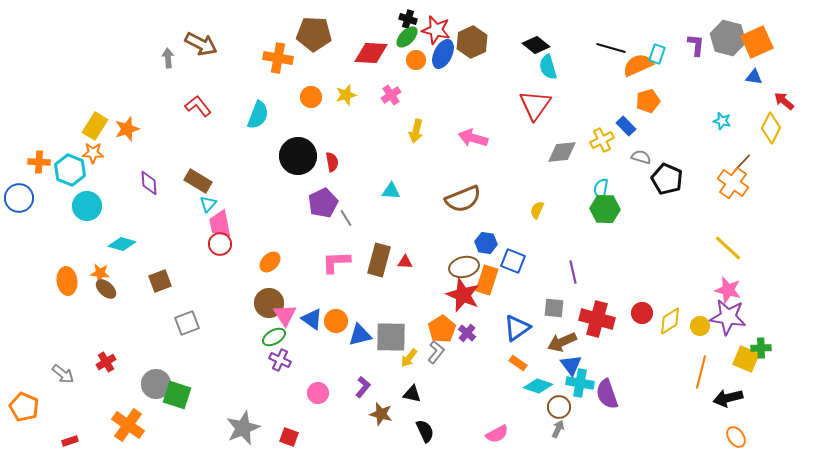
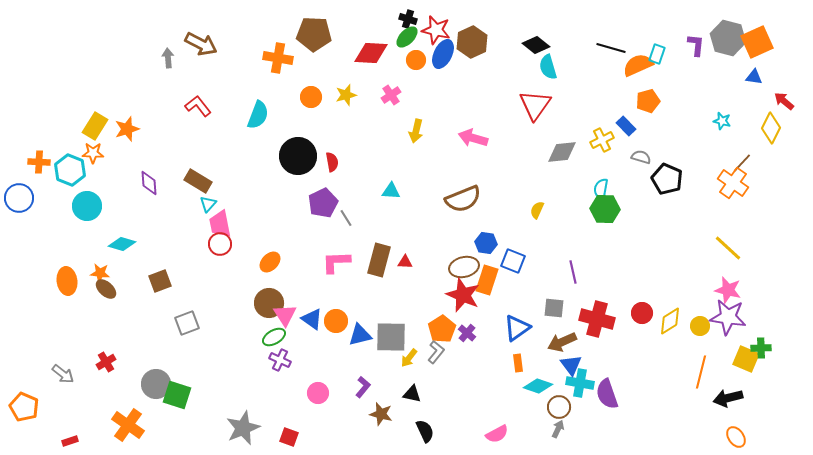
orange rectangle at (518, 363): rotated 48 degrees clockwise
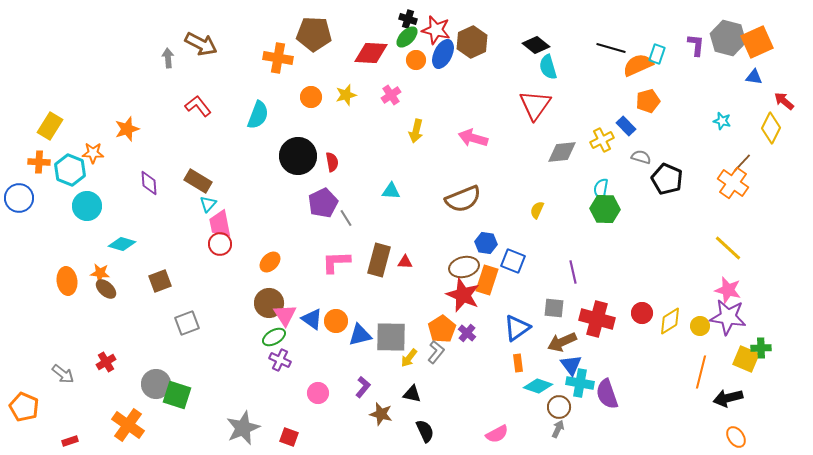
yellow rectangle at (95, 126): moved 45 px left
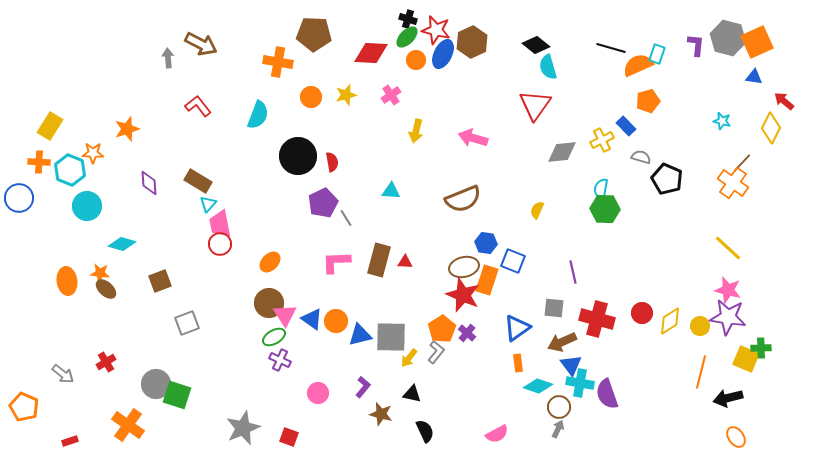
orange cross at (278, 58): moved 4 px down
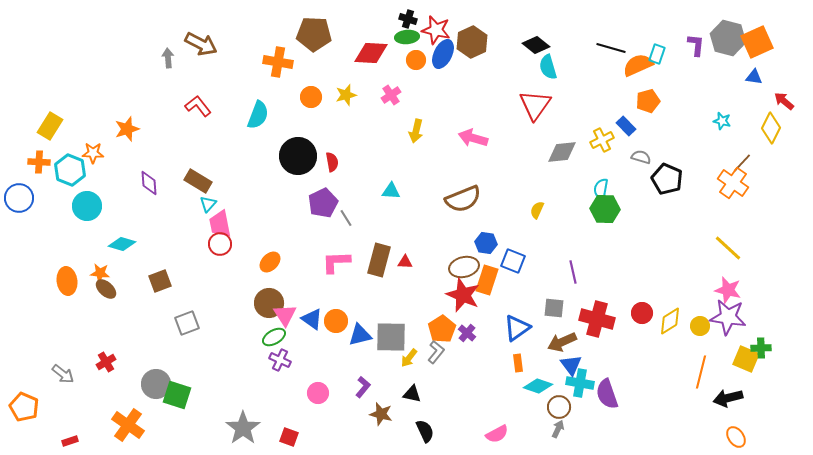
green ellipse at (407, 37): rotated 40 degrees clockwise
gray star at (243, 428): rotated 12 degrees counterclockwise
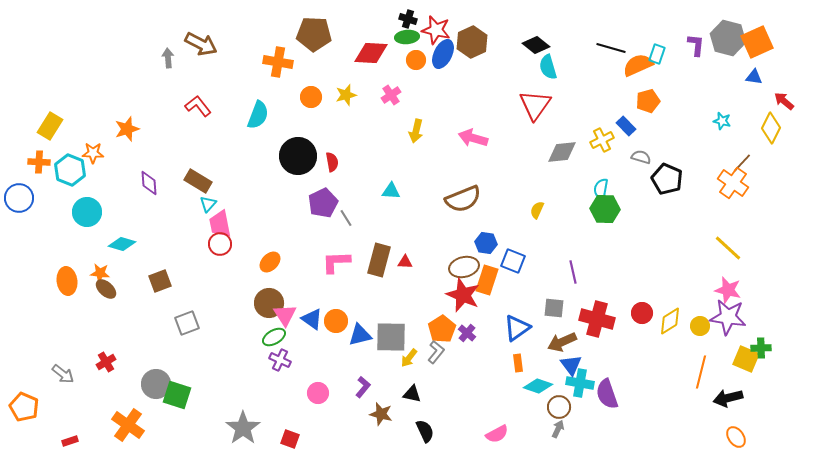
cyan circle at (87, 206): moved 6 px down
red square at (289, 437): moved 1 px right, 2 px down
